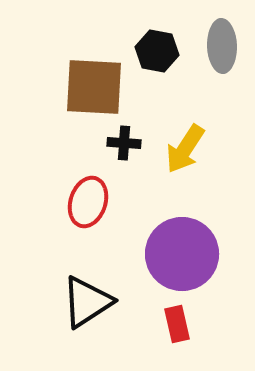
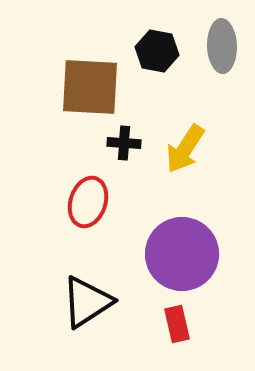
brown square: moved 4 px left
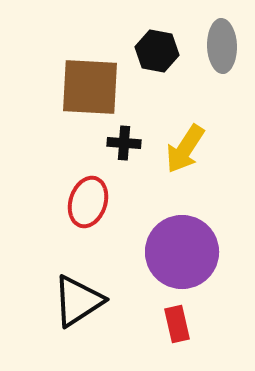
purple circle: moved 2 px up
black triangle: moved 9 px left, 1 px up
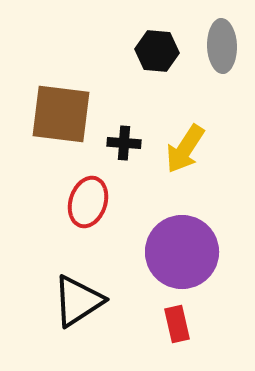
black hexagon: rotated 6 degrees counterclockwise
brown square: moved 29 px left, 27 px down; rotated 4 degrees clockwise
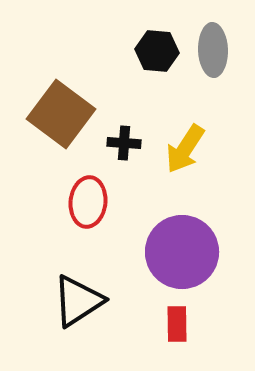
gray ellipse: moved 9 px left, 4 px down
brown square: rotated 30 degrees clockwise
red ellipse: rotated 12 degrees counterclockwise
red rectangle: rotated 12 degrees clockwise
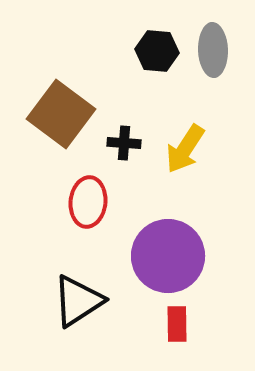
purple circle: moved 14 px left, 4 px down
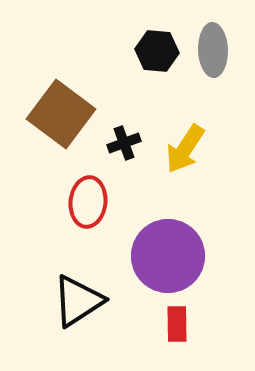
black cross: rotated 24 degrees counterclockwise
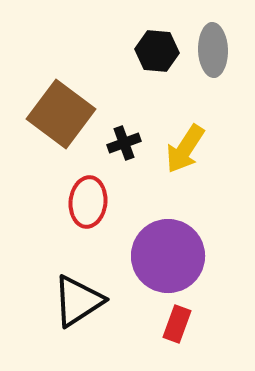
red rectangle: rotated 21 degrees clockwise
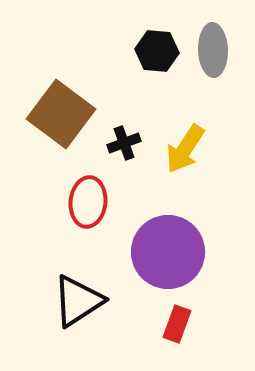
purple circle: moved 4 px up
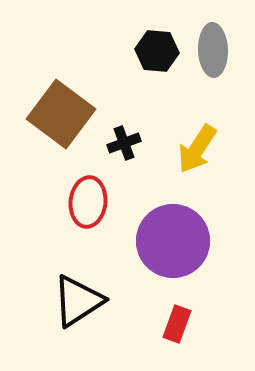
yellow arrow: moved 12 px right
purple circle: moved 5 px right, 11 px up
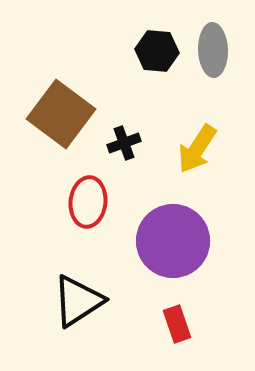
red rectangle: rotated 39 degrees counterclockwise
